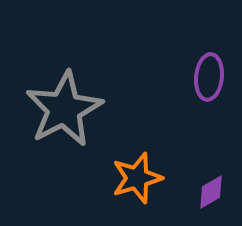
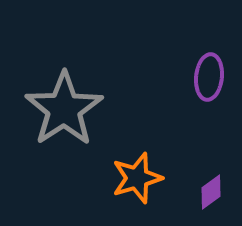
gray star: rotated 6 degrees counterclockwise
purple diamond: rotated 6 degrees counterclockwise
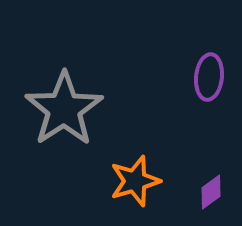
orange star: moved 2 px left, 3 px down
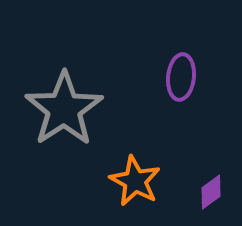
purple ellipse: moved 28 px left
orange star: rotated 27 degrees counterclockwise
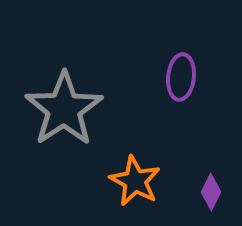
purple diamond: rotated 27 degrees counterclockwise
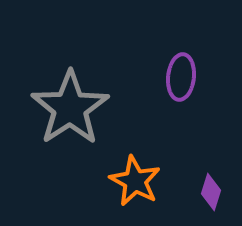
gray star: moved 6 px right, 1 px up
purple diamond: rotated 9 degrees counterclockwise
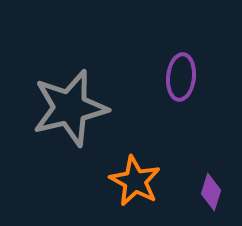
gray star: rotated 20 degrees clockwise
